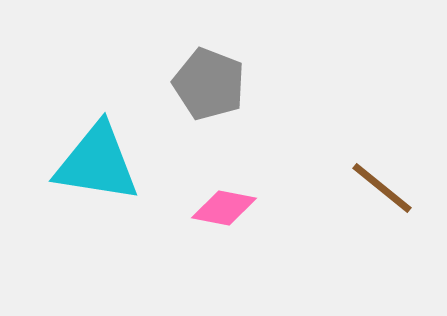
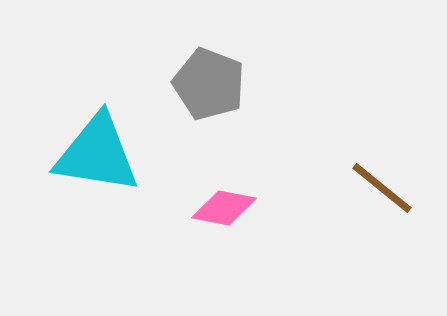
cyan triangle: moved 9 px up
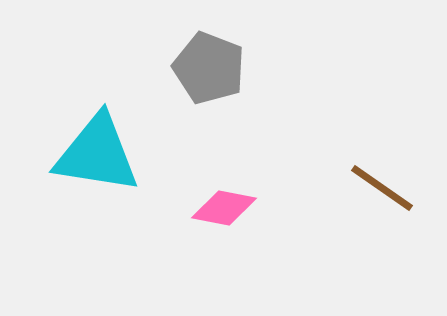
gray pentagon: moved 16 px up
brown line: rotated 4 degrees counterclockwise
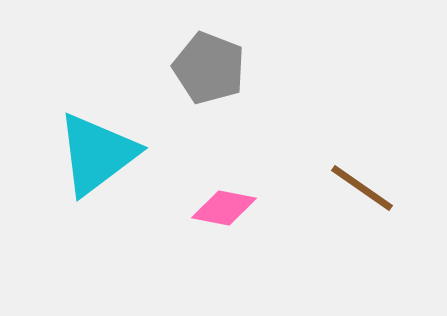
cyan triangle: rotated 46 degrees counterclockwise
brown line: moved 20 px left
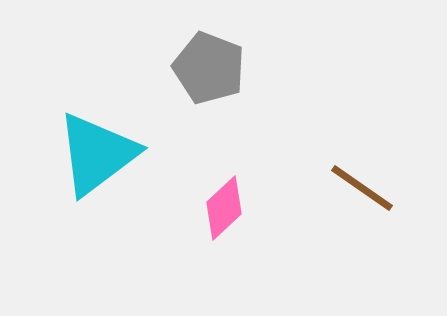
pink diamond: rotated 54 degrees counterclockwise
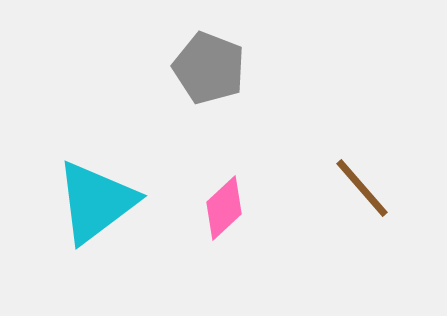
cyan triangle: moved 1 px left, 48 px down
brown line: rotated 14 degrees clockwise
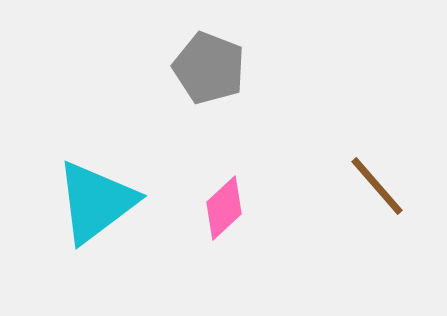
brown line: moved 15 px right, 2 px up
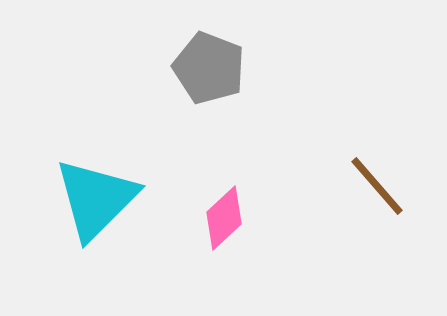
cyan triangle: moved 3 px up; rotated 8 degrees counterclockwise
pink diamond: moved 10 px down
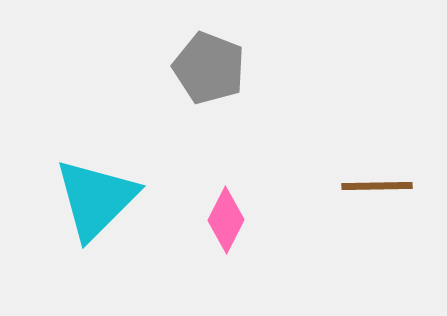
brown line: rotated 50 degrees counterclockwise
pink diamond: moved 2 px right, 2 px down; rotated 20 degrees counterclockwise
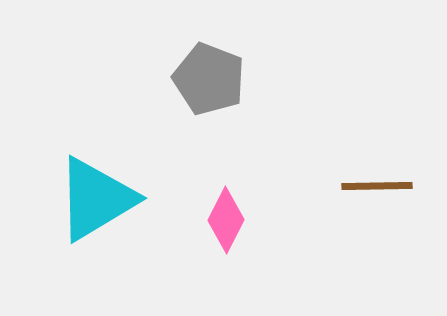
gray pentagon: moved 11 px down
cyan triangle: rotated 14 degrees clockwise
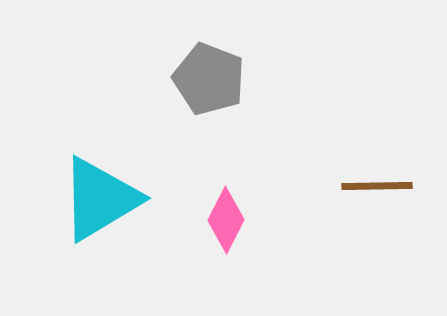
cyan triangle: moved 4 px right
